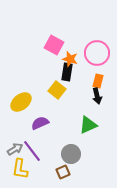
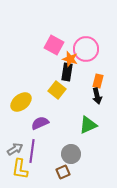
pink circle: moved 11 px left, 4 px up
purple line: rotated 45 degrees clockwise
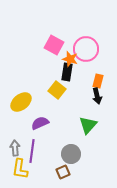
green triangle: rotated 24 degrees counterclockwise
gray arrow: moved 1 px up; rotated 63 degrees counterclockwise
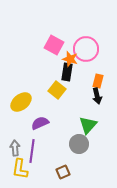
gray circle: moved 8 px right, 10 px up
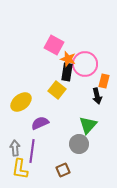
pink circle: moved 1 px left, 15 px down
orange star: moved 2 px left
orange rectangle: moved 6 px right
brown square: moved 2 px up
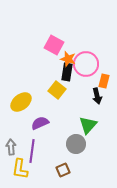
pink circle: moved 1 px right
gray circle: moved 3 px left
gray arrow: moved 4 px left, 1 px up
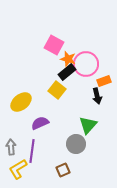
black rectangle: rotated 42 degrees clockwise
orange rectangle: rotated 56 degrees clockwise
yellow L-shape: moved 2 px left; rotated 50 degrees clockwise
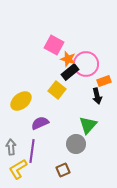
black rectangle: moved 3 px right
yellow ellipse: moved 1 px up
